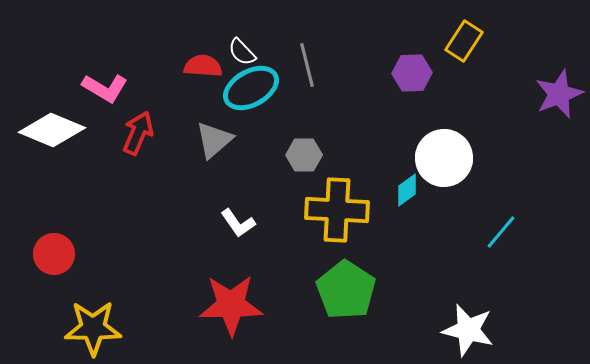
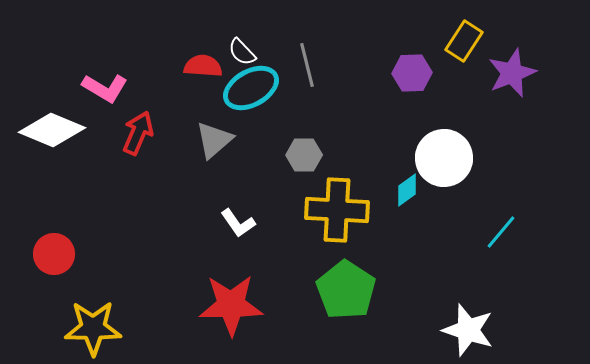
purple star: moved 47 px left, 21 px up
white star: rotated 4 degrees clockwise
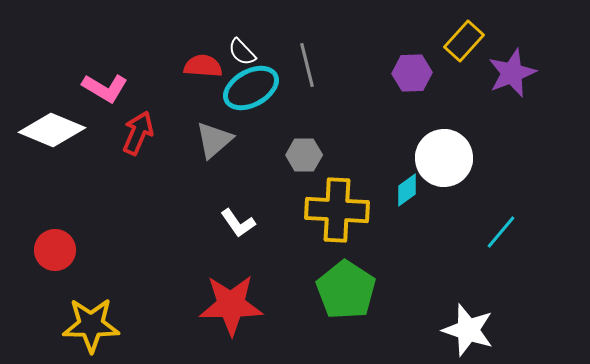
yellow rectangle: rotated 9 degrees clockwise
red circle: moved 1 px right, 4 px up
yellow star: moved 2 px left, 3 px up
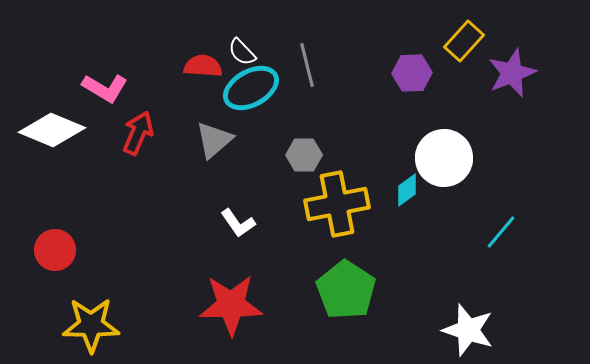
yellow cross: moved 6 px up; rotated 14 degrees counterclockwise
